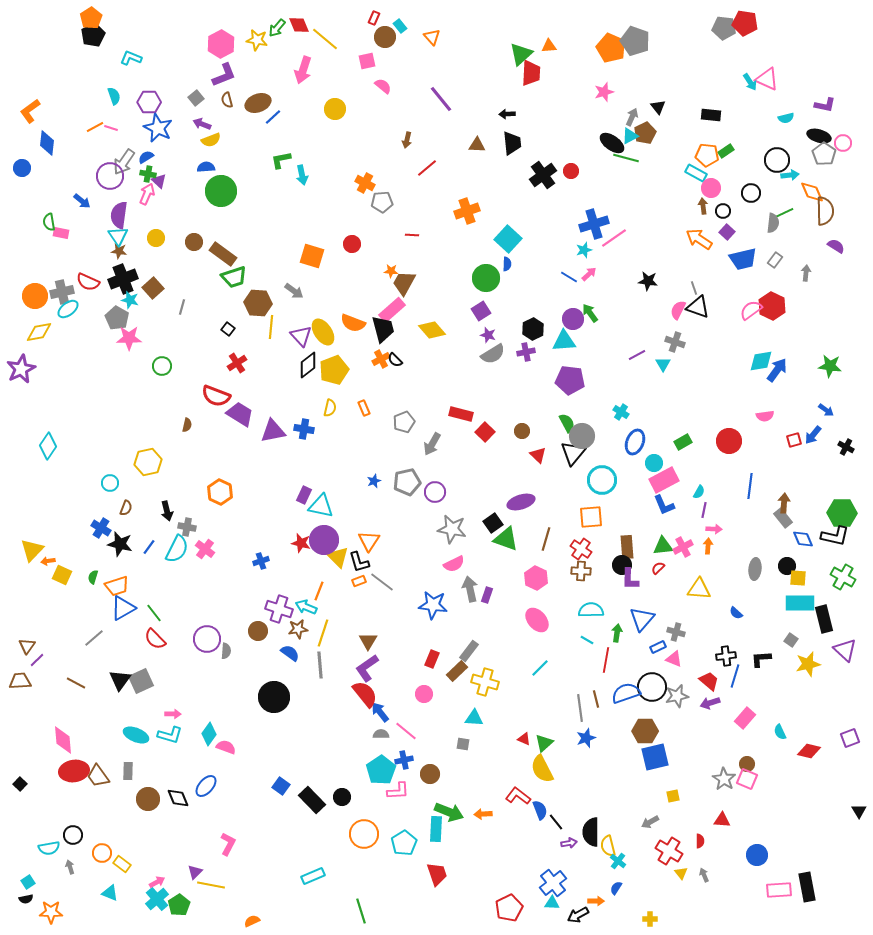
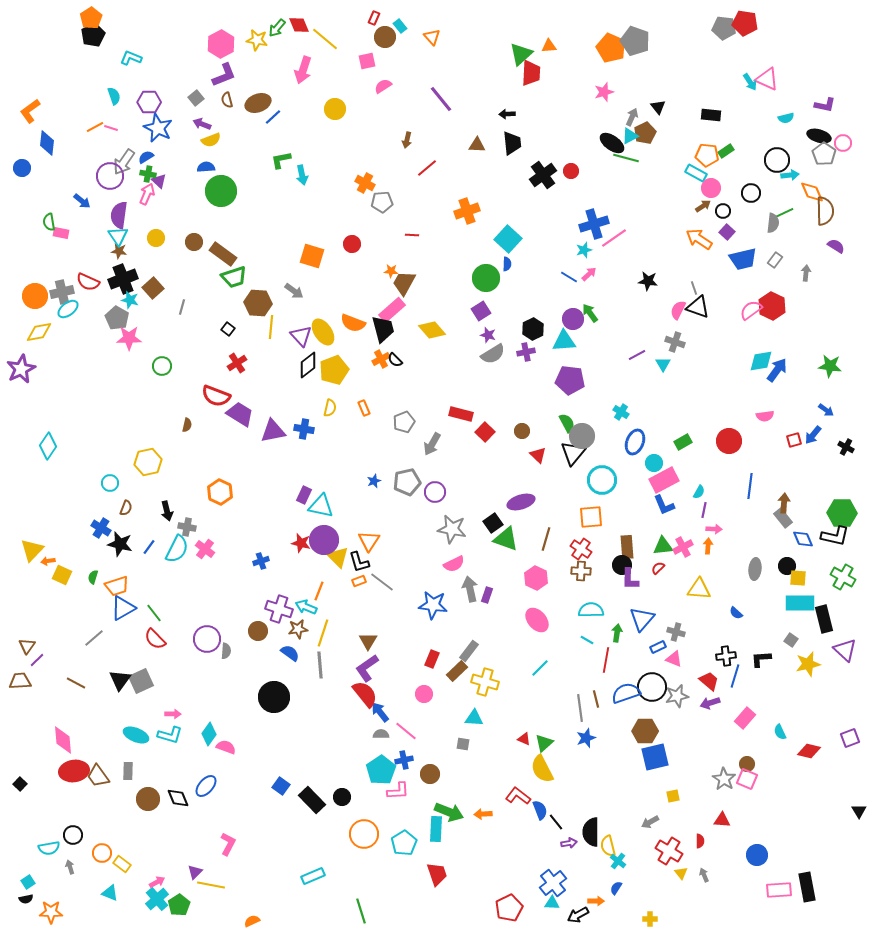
pink semicircle at (383, 86): rotated 72 degrees counterclockwise
brown arrow at (703, 206): rotated 63 degrees clockwise
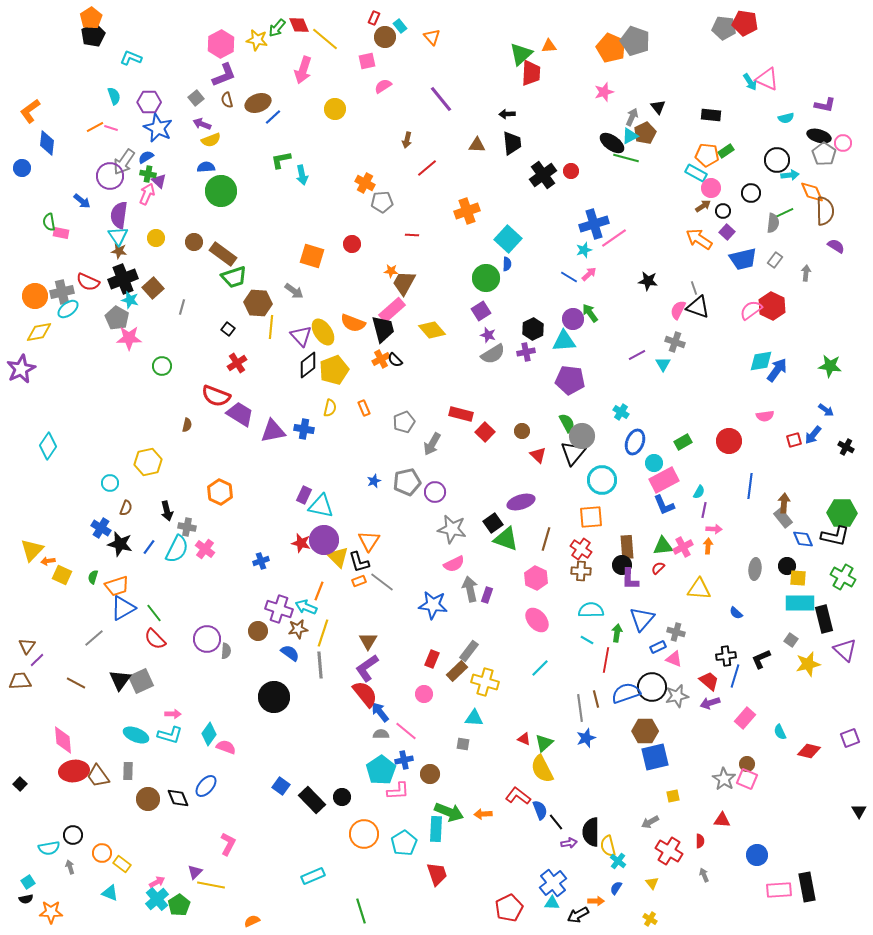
black L-shape at (761, 659): rotated 20 degrees counterclockwise
yellow triangle at (681, 873): moved 29 px left, 10 px down
yellow cross at (650, 919): rotated 32 degrees clockwise
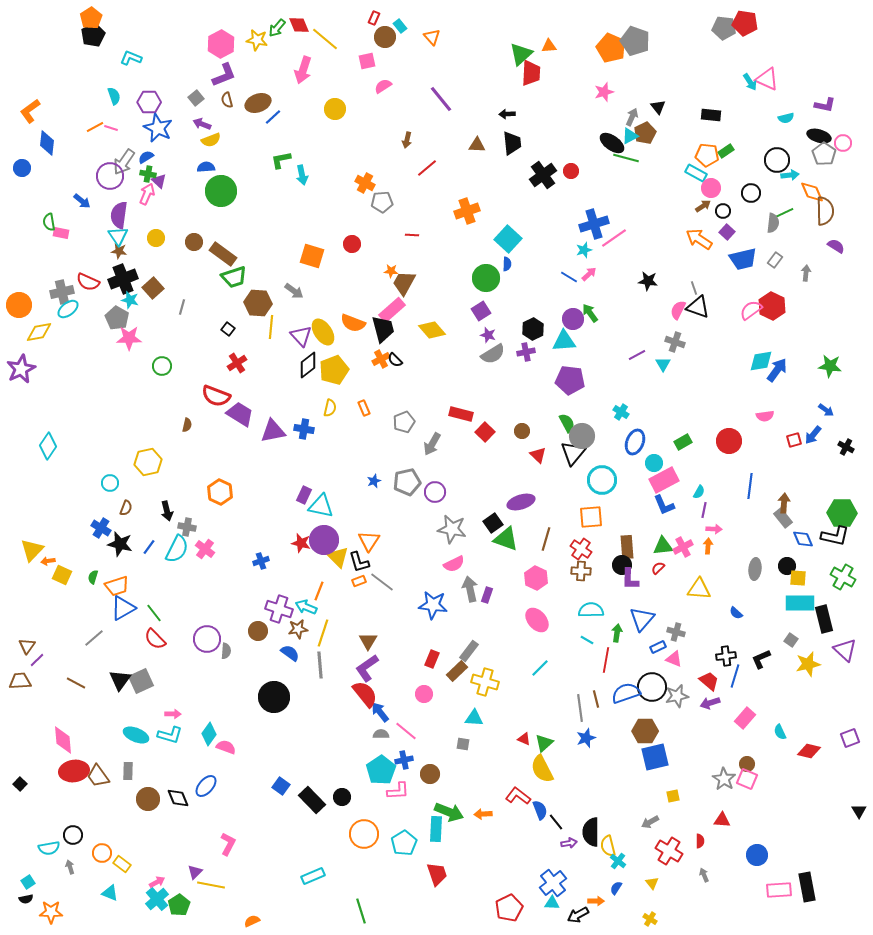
orange circle at (35, 296): moved 16 px left, 9 px down
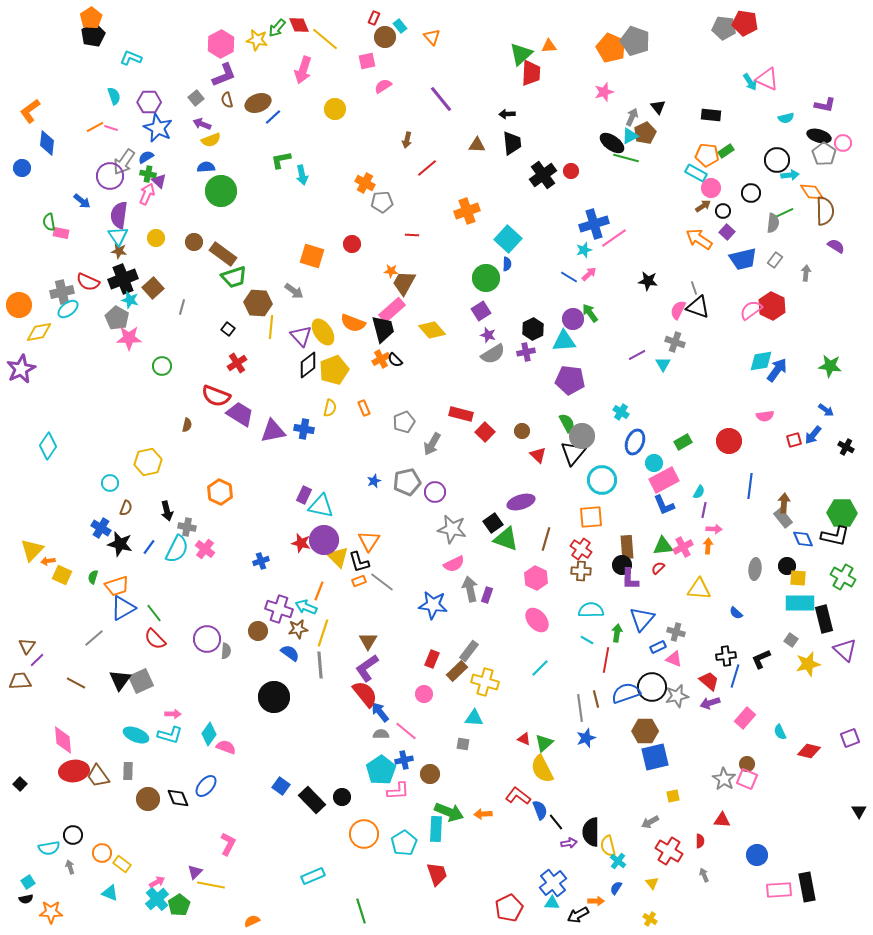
orange diamond at (812, 192): rotated 10 degrees counterclockwise
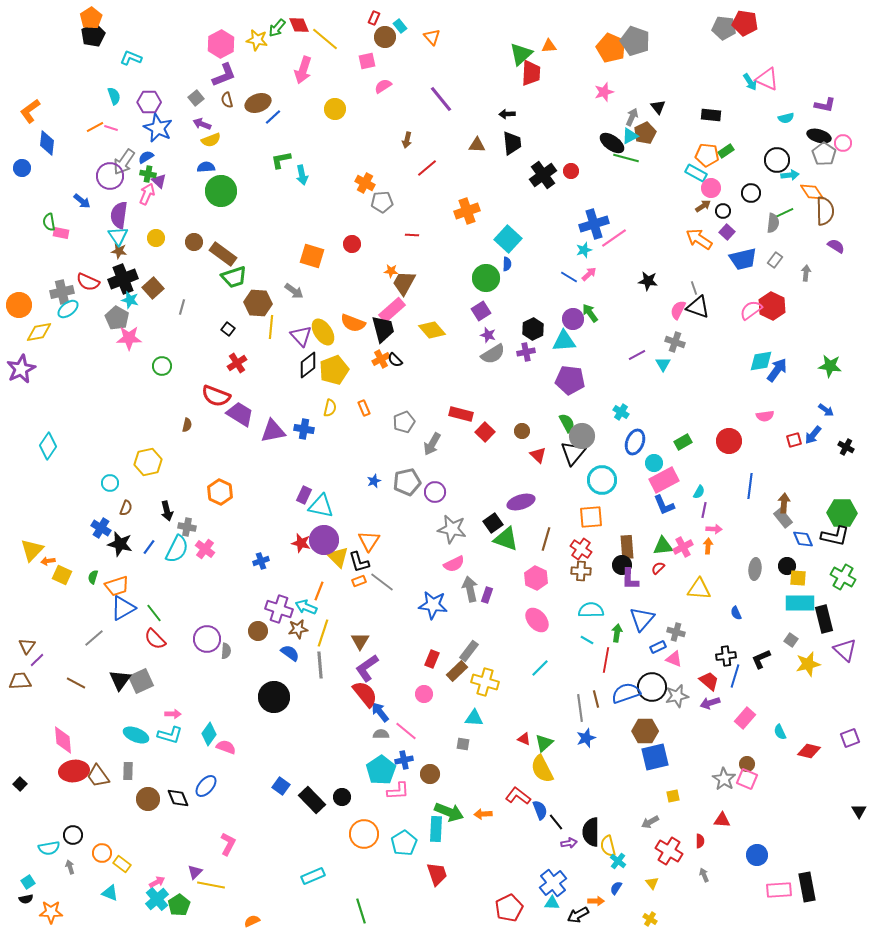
blue semicircle at (736, 613): rotated 24 degrees clockwise
brown triangle at (368, 641): moved 8 px left
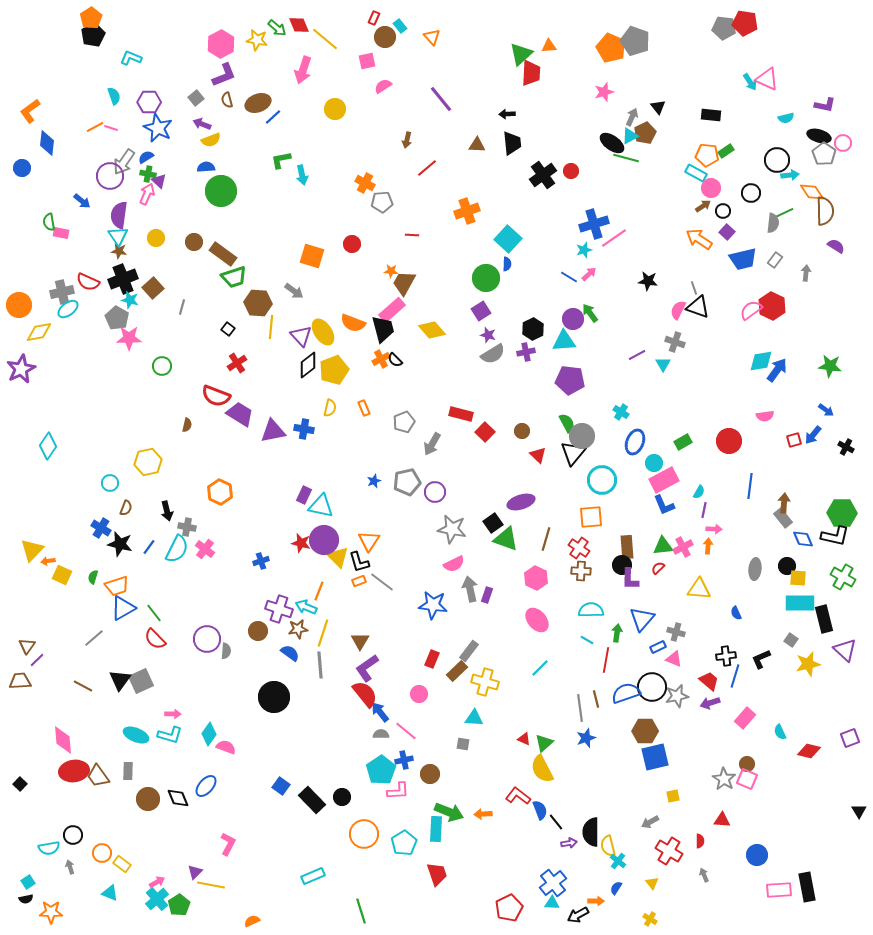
green arrow at (277, 28): rotated 90 degrees counterclockwise
red cross at (581, 549): moved 2 px left, 1 px up
brown line at (76, 683): moved 7 px right, 3 px down
pink circle at (424, 694): moved 5 px left
